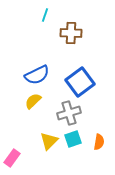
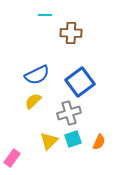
cyan line: rotated 72 degrees clockwise
orange semicircle: rotated 14 degrees clockwise
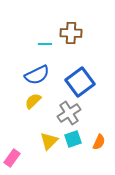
cyan line: moved 29 px down
gray cross: rotated 15 degrees counterclockwise
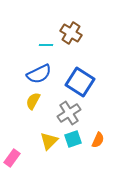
brown cross: rotated 30 degrees clockwise
cyan line: moved 1 px right, 1 px down
blue semicircle: moved 2 px right, 1 px up
blue square: rotated 20 degrees counterclockwise
yellow semicircle: rotated 18 degrees counterclockwise
orange semicircle: moved 1 px left, 2 px up
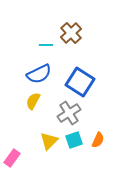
brown cross: rotated 15 degrees clockwise
cyan square: moved 1 px right, 1 px down
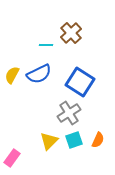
yellow semicircle: moved 21 px left, 26 px up
